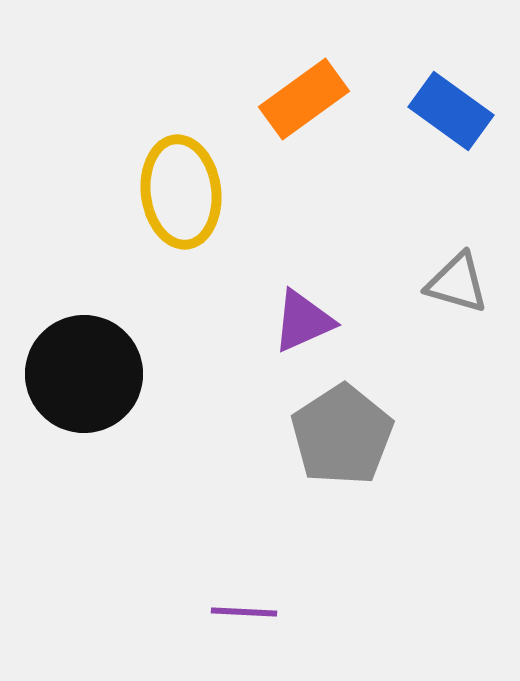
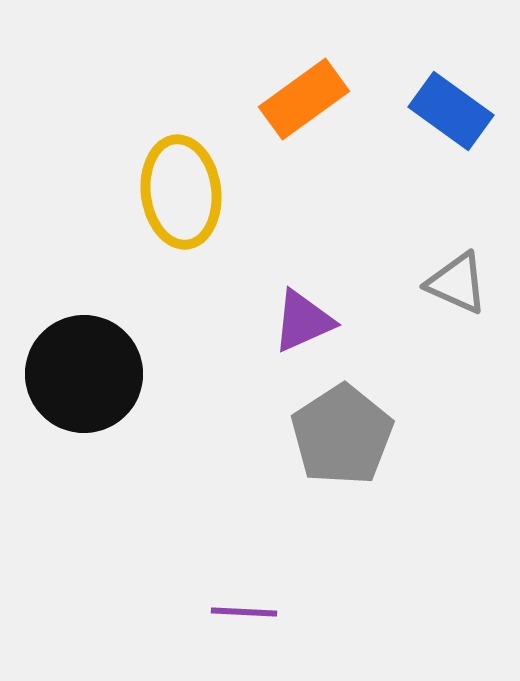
gray triangle: rotated 8 degrees clockwise
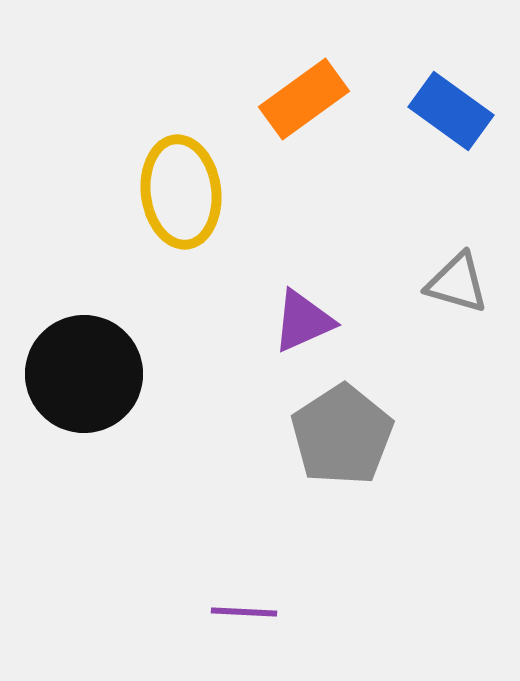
gray triangle: rotated 8 degrees counterclockwise
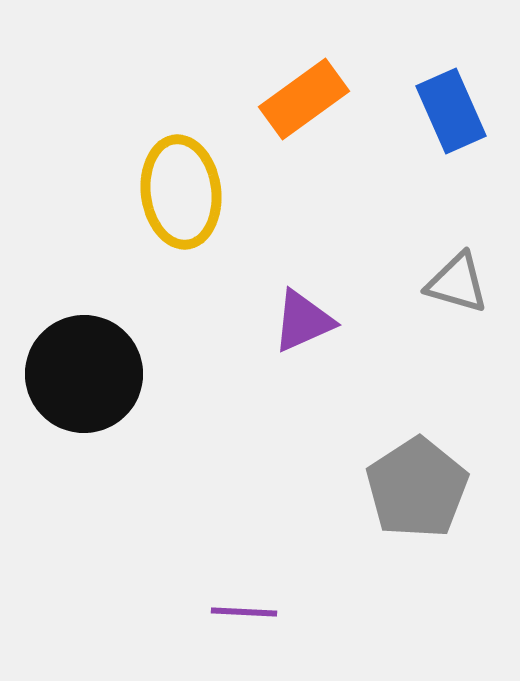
blue rectangle: rotated 30 degrees clockwise
gray pentagon: moved 75 px right, 53 px down
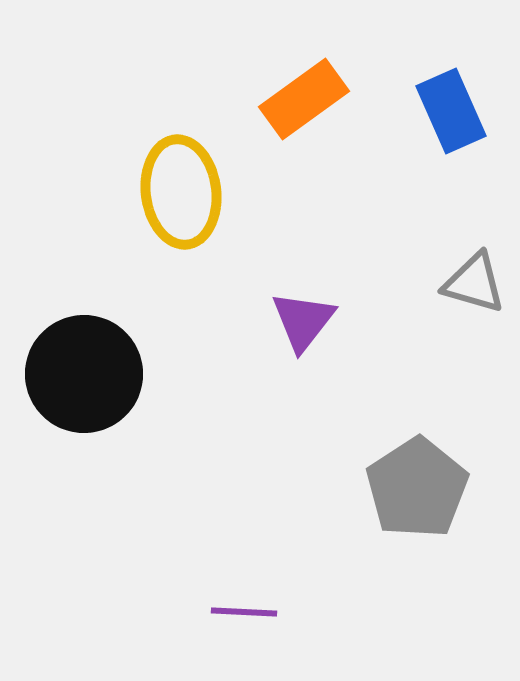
gray triangle: moved 17 px right
purple triangle: rotated 28 degrees counterclockwise
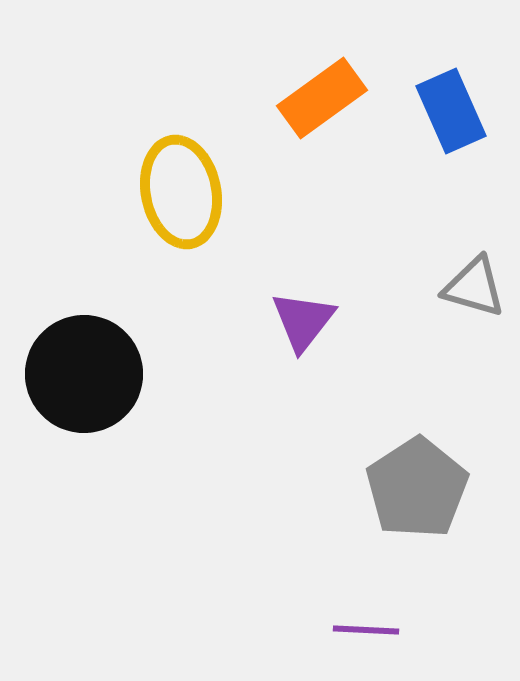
orange rectangle: moved 18 px right, 1 px up
yellow ellipse: rotated 4 degrees counterclockwise
gray triangle: moved 4 px down
purple line: moved 122 px right, 18 px down
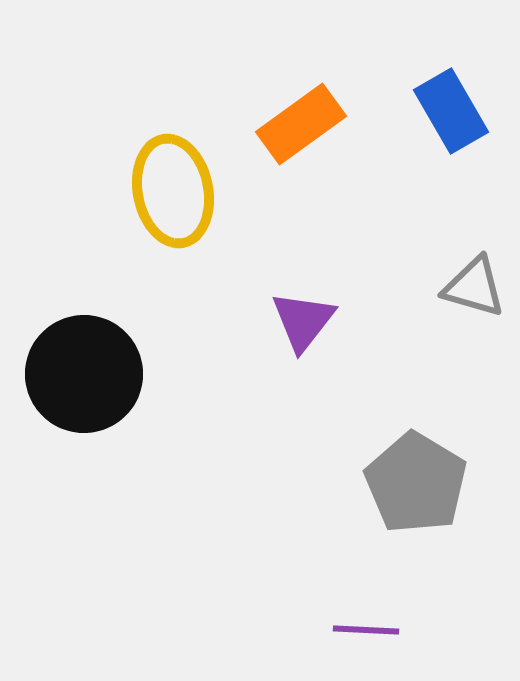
orange rectangle: moved 21 px left, 26 px down
blue rectangle: rotated 6 degrees counterclockwise
yellow ellipse: moved 8 px left, 1 px up
gray pentagon: moved 1 px left, 5 px up; rotated 8 degrees counterclockwise
